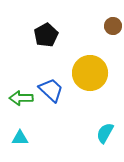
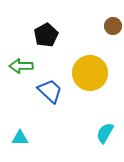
blue trapezoid: moved 1 px left, 1 px down
green arrow: moved 32 px up
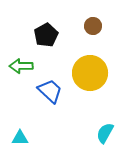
brown circle: moved 20 px left
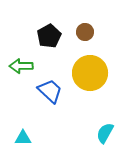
brown circle: moved 8 px left, 6 px down
black pentagon: moved 3 px right, 1 px down
cyan triangle: moved 3 px right
